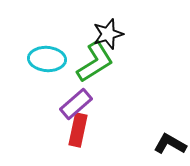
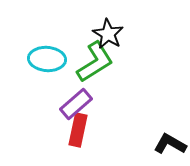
black star: rotated 24 degrees counterclockwise
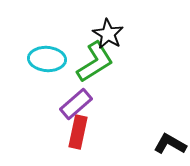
red rectangle: moved 2 px down
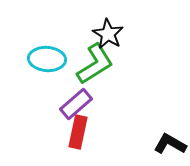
green L-shape: moved 2 px down
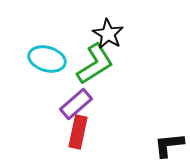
cyan ellipse: rotated 12 degrees clockwise
black L-shape: moved 1 px left, 1 px down; rotated 36 degrees counterclockwise
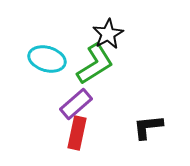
black star: rotated 12 degrees clockwise
red rectangle: moved 1 px left, 1 px down
black L-shape: moved 21 px left, 18 px up
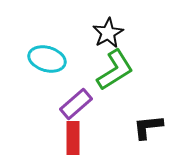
black star: moved 1 px up
green L-shape: moved 20 px right, 6 px down
red rectangle: moved 4 px left, 5 px down; rotated 12 degrees counterclockwise
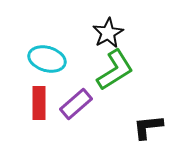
red rectangle: moved 34 px left, 35 px up
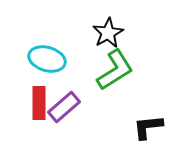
purple rectangle: moved 12 px left, 3 px down
